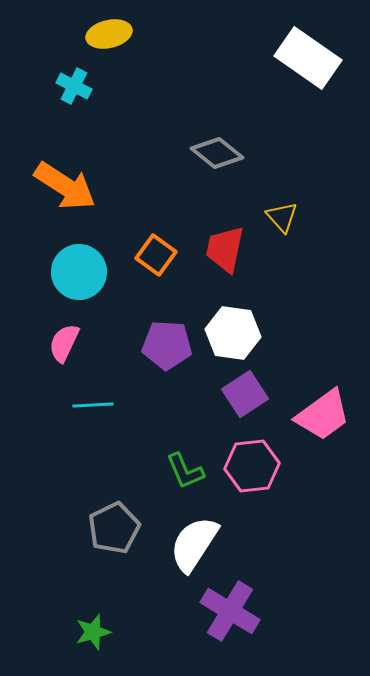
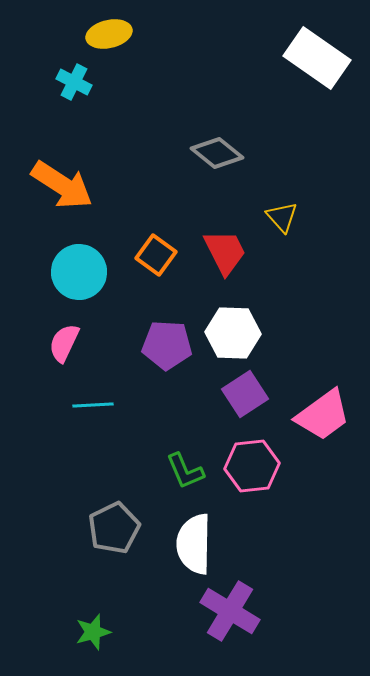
white rectangle: moved 9 px right
cyan cross: moved 4 px up
orange arrow: moved 3 px left, 1 px up
red trapezoid: moved 3 px down; rotated 141 degrees clockwise
white hexagon: rotated 6 degrees counterclockwise
white semicircle: rotated 32 degrees counterclockwise
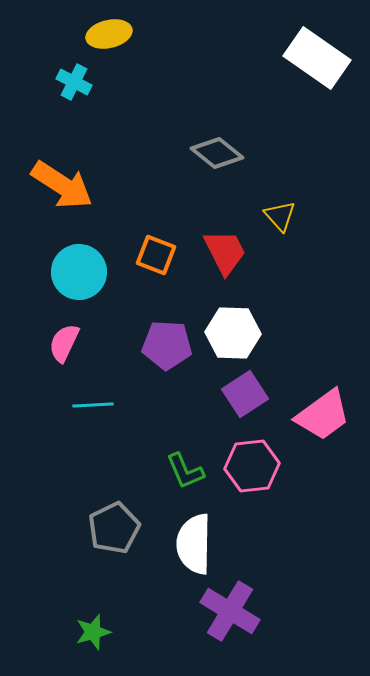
yellow triangle: moved 2 px left, 1 px up
orange square: rotated 15 degrees counterclockwise
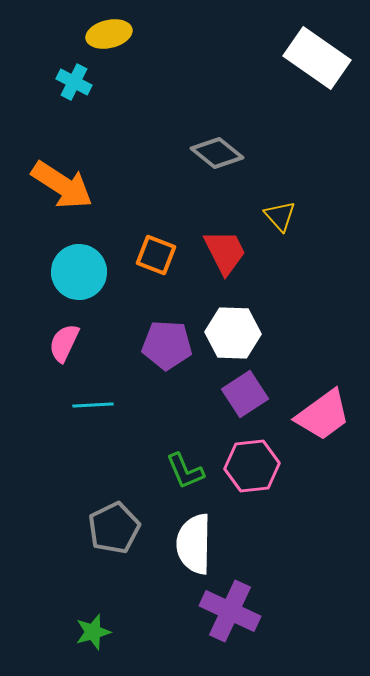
purple cross: rotated 6 degrees counterclockwise
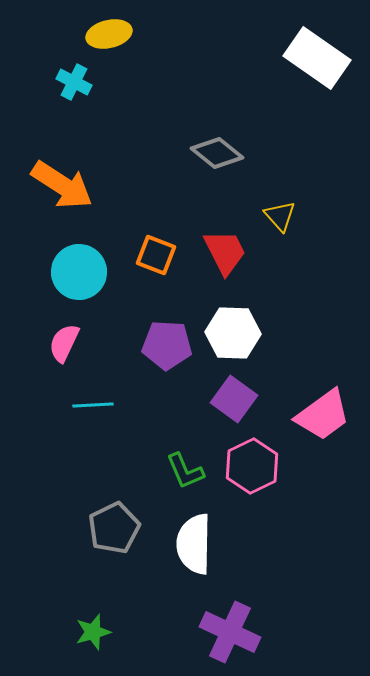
purple square: moved 11 px left, 5 px down; rotated 21 degrees counterclockwise
pink hexagon: rotated 20 degrees counterclockwise
purple cross: moved 21 px down
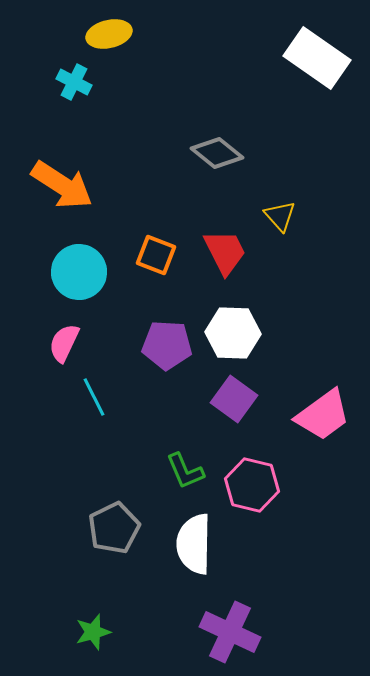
cyan line: moved 1 px right, 8 px up; rotated 66 degrees clockwise
pink hexagon: moved 19 px down; rotated 20 degrees counterclockwise
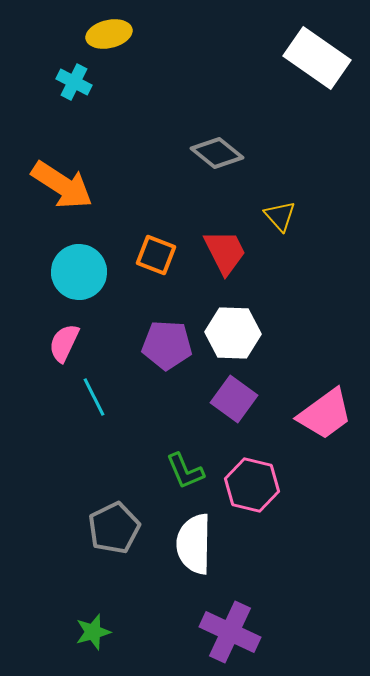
pink trapezoid: moved 2 px right, 1 px up
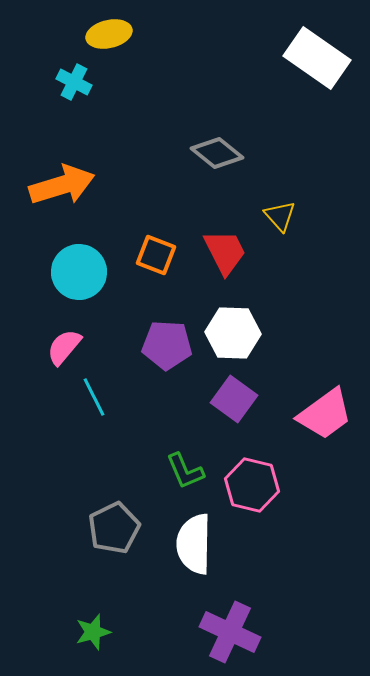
orange arrow: rotated 50 degrees counterclockwise
pink semicircle: moved 4 px down; rotated 15 degrees clockwise
